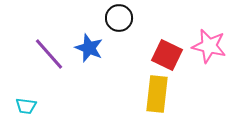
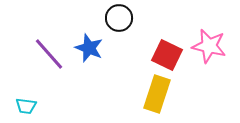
yellow rectangle: rotated 12 degrees clockwise
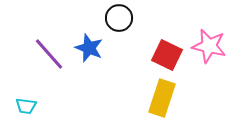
yellow rectangle: moved 5 px right, 4 px down
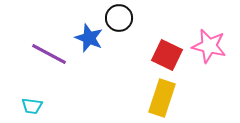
blue star: moved 10 px up
purple line: rotated 21 degrees counterclockwise
cyan trapezoid: moved 6 px right
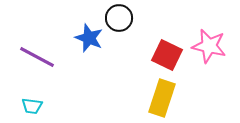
purple line: moved 12 px left, 3 px down
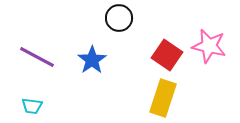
blue star: moved 3 px right, 22 px down; rotated 16 degrees clockwise
red square: rotated 8 degrees clockwise
yellow rectangle: moved 1 px right
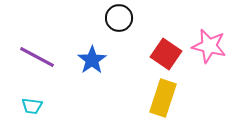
red square: moved 1 px left, 1 px up
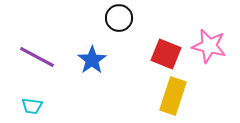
red square: rotated 12 degrees counterclockwise
yellow rectangle: moved 10 px right, 2 px up
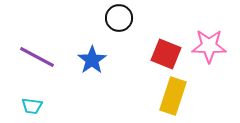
pink star: rotated 12 degrees counterclockwise
